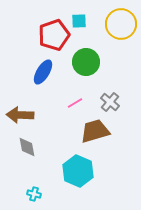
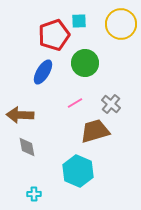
green circle: moved 1 px left, 1 px down
gray cross: moved 1 px right, 2 px down
cyan cross: rotated 16 degrees counterclockwise
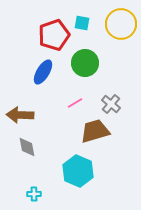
cyan square: moved 3 px right, 2 px down; rotated 14 degrees clockwise
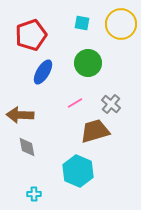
red pentagon: moved 23 px left
green circle: moved 3 px right
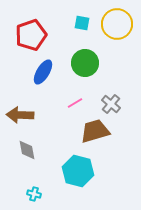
yellow circle: moved 4 px left
green circle: moved 3 px left
gray diamond: moved 3 px down
cyan hexagon: rotated 8 degrees counterclockwise
cyan cross: rotated 16 degrees clockwise
